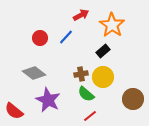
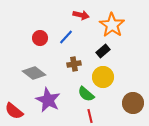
red arrow: rotated 42 degrees clockwise
brown cross: moved 7 px left, 10 px up
brown circle: moved 4 px down
red line: rotated 64 degrees counterclockwise
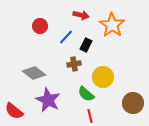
red circle: moved 12 px up
black rectangle: moved 17 px left, 6 px up; rotated 24 degrees counterclockwise
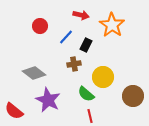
brown circle: moved 7 px up
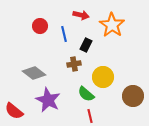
blue line: moved 2 px left, 3 px up; rotated 56 degrees counterclockwise
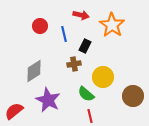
black rectangle: moved 1 px left, 1 px down
gray diamond: moved 2 px up; rotated 70 degrees counterclockwise
red semicircle: rotated 102 degrees clockwise
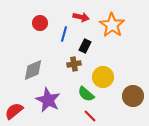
red arrow: moved 2 px down
red circle: moved 3 px up
blue line: rotated 28 degrees clockwise
gray diamond: moved 1 px left, 1 px up; rotated 10 degrees clockwise
red line: rotated 32 degrees counterclockwise
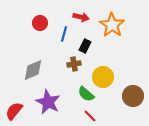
purple star: moved 2 px down
red semicircle: rotated 12 degrees counterclockwise
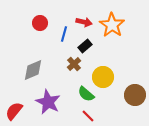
red arrow: moved 3 px right, 5 px down
black rectangle: rotated 24 degrees clockwise
brown cross: rotated 32 degrees counterclockwise
brown circle: moved 2 px right, 1 px up
red line: moved 2 px left
